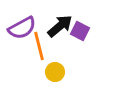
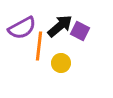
orange line: rotated 20 degrees clockwise
yellow circle: moved 6 px right, 9 px up
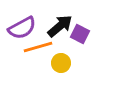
purple square: moved 3 px down
orange line: moved 1 px left, 1 px down; rotated 68 degrees clockwise
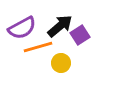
purple square: moved 1 px down; rotated 30 degrees clockwise
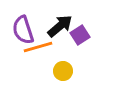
purple semicircle: moved 1 px right, 2 px down; rotated 100 degrees clockwise
yellow circle: moved 2 px right, 8 px down
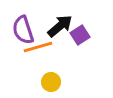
yellow circle: moved 12 px left, 11 px down
